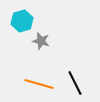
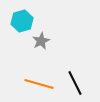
gray star: rotated 30 degrees clockwise
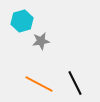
gray star: rotated 18 degrees clockwise
orange line: rotated 12 degrees clockwise
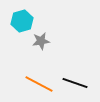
black line: rotated 45 degrees counterclockwise
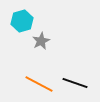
gray star: rotated 18 degrees counterclockwise
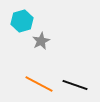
black line: moved 2 px down
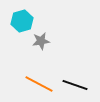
gray star: rotated 18 degrees clockwise
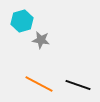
gray star: moved 1 px up; rotated 18 degrees clockwise
black line: moved 3 px right
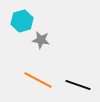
orange line: moved 1 px left, 4 px up
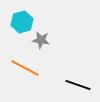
cyan hexagon: moved 1 px down
orange line: moved 13 px left, 12 px up
